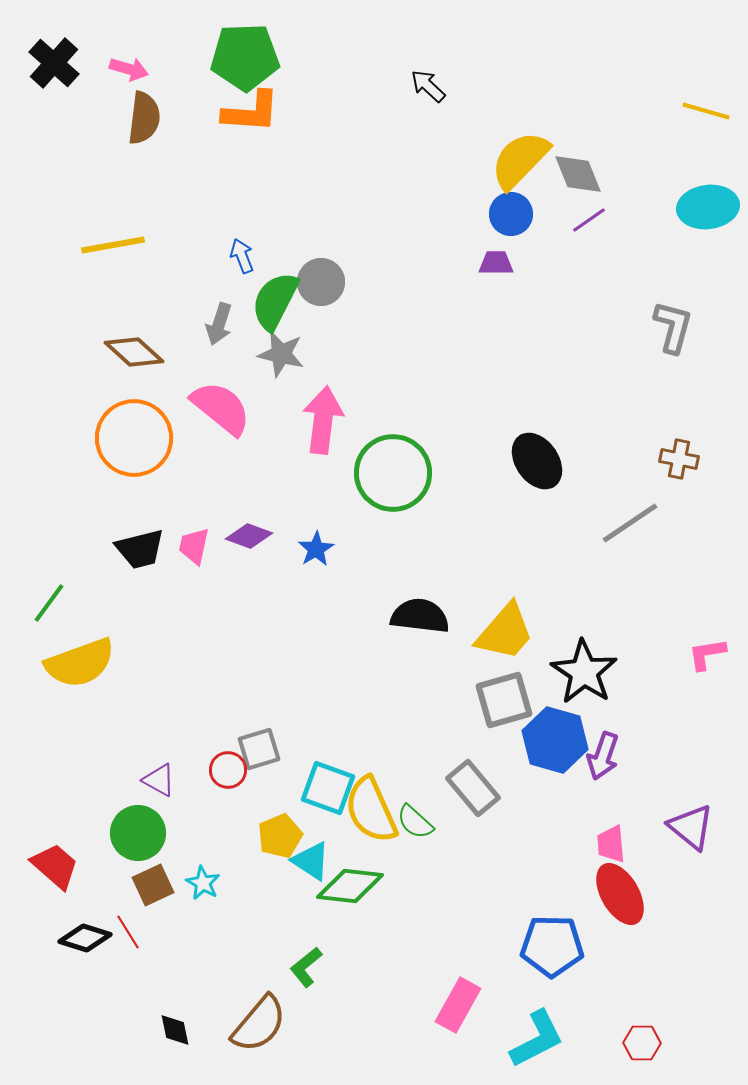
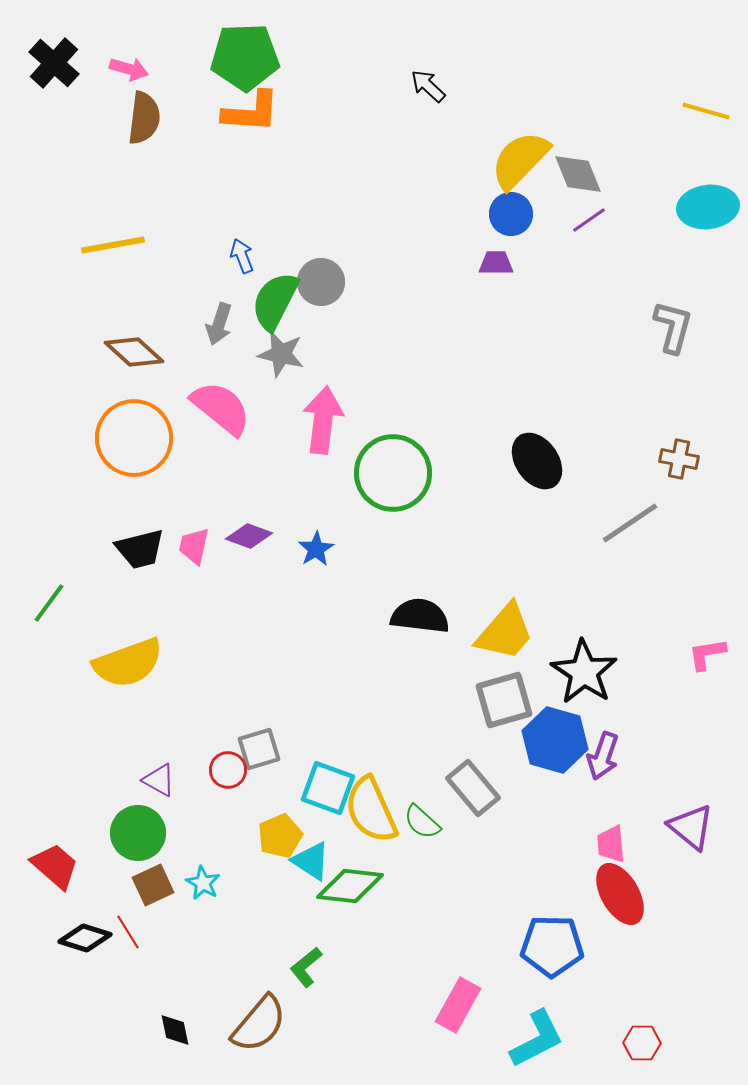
yellow semicircle at (80, 663): moved 48 px right
green semicircle at (415, 822): moved 7 px right
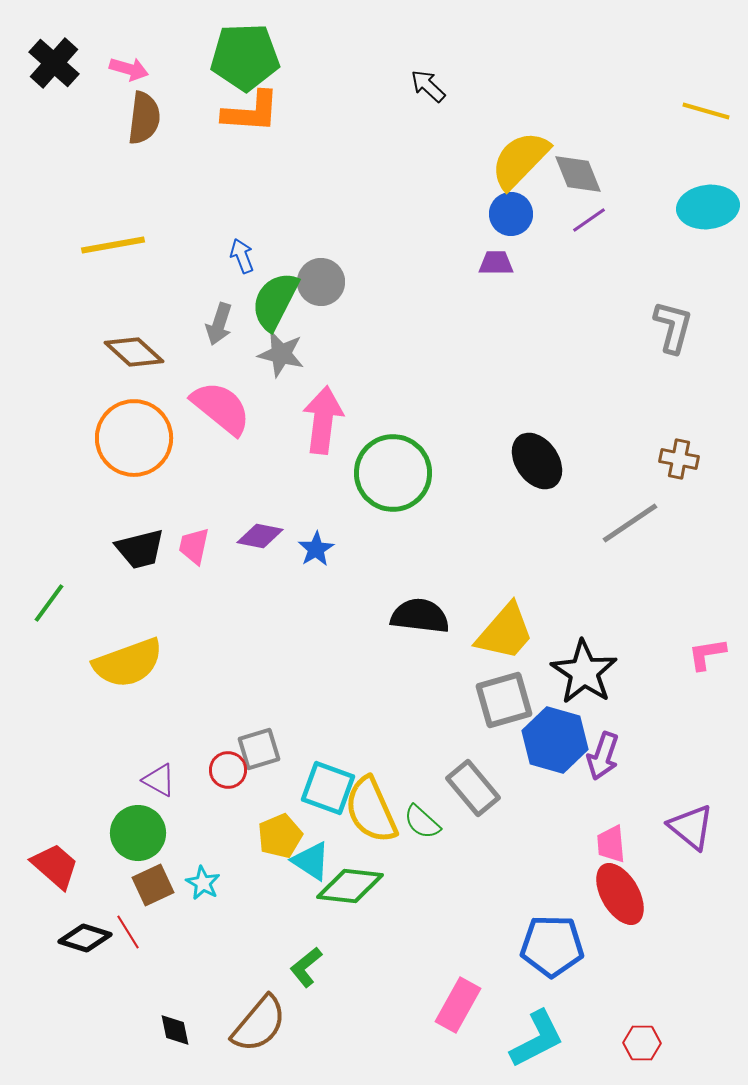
purple diamond at (249, 536): moved 11 px right; rotated 9 degrees counterclockwise
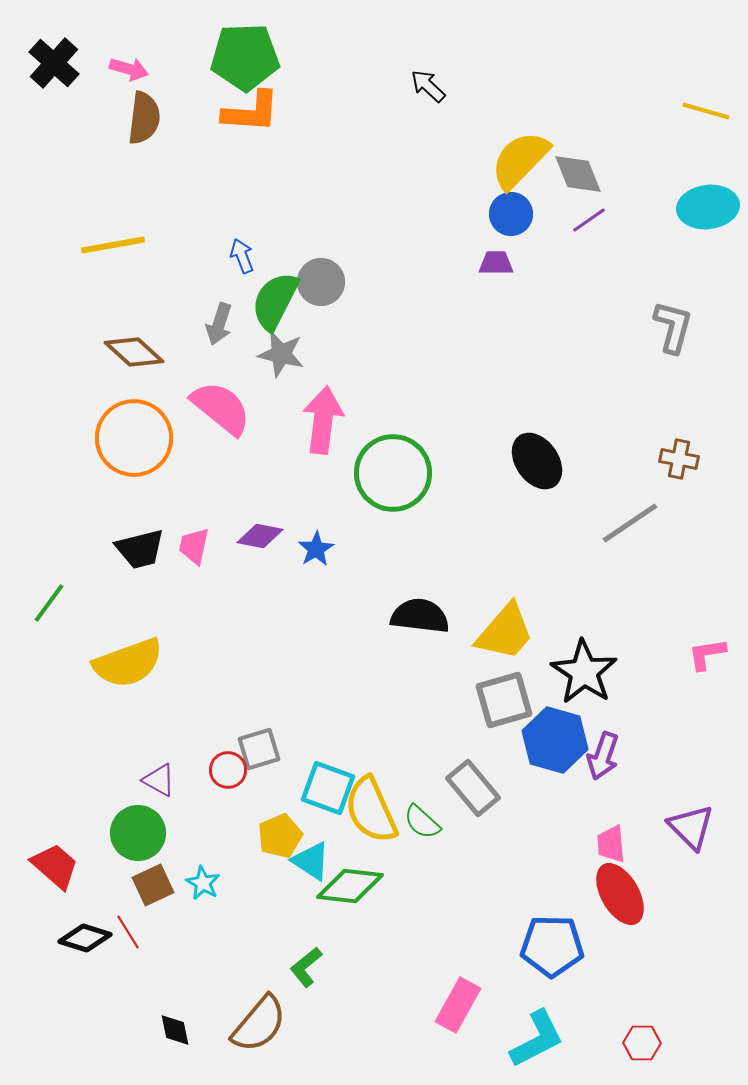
purple triangle at (691, 827): rotated 6 degrees clockwise
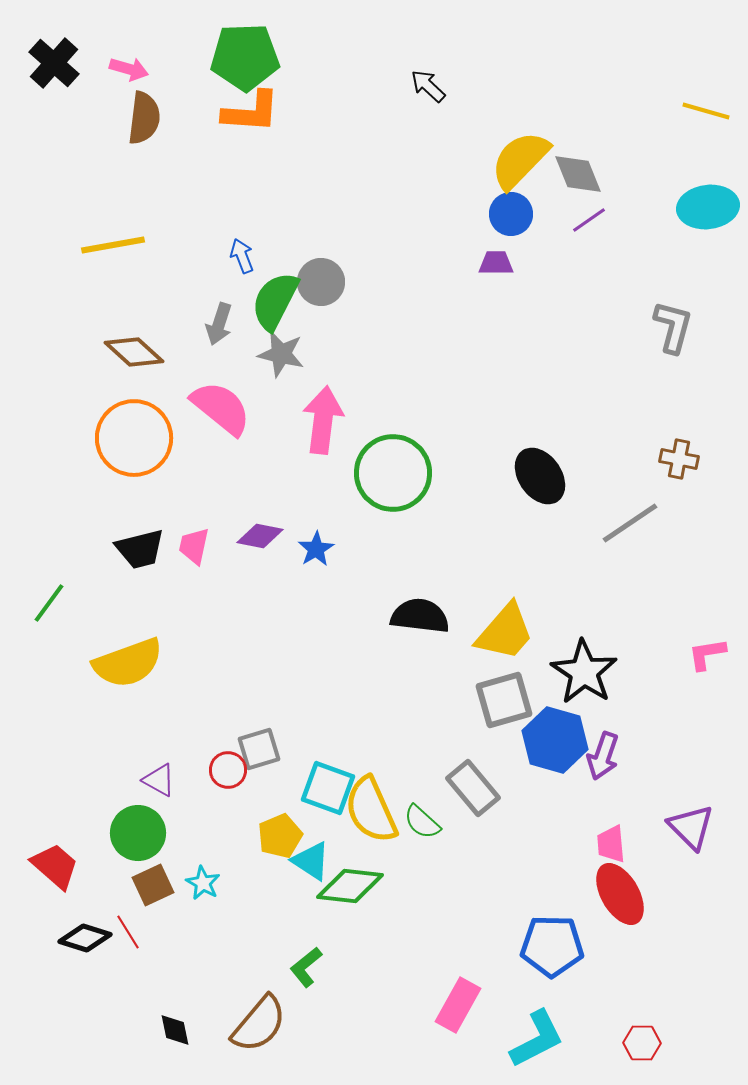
black ellipse at (537, 461): moved 3 px right, 15 px down
